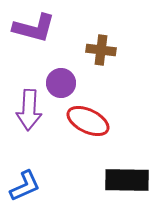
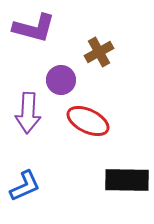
brown cross: moved 2 px left, 2 px down; rotated 36 degrees counterclockwise
purple circle: moved 3 px up
purple arrow: moved 1 px left, 3 px down
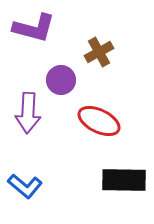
red ellipse: moved 11 px right
black rectangle: moved 3 px left
blue L-shape: rotated 64 degrees clockwise
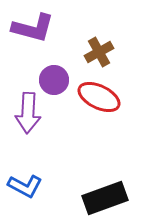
purple L-shape: moved 1 px left
purple circle: moved 7 px left
red ellipse: moved 24 px up
black rectangle: moved 19 px left, 18 px down; rotated 21 degrees counterclockwise
blue L-shape: rotated 12 degrees counterclockwise
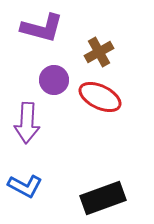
purple L-shape: moved 9 px right
red ellipse: moved 1 px right
purple arrow: moved 1 px left, 10 px down
black rectangle: moved 2 px left
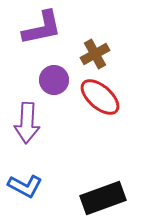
purple L-shape: rotated 27 degrees counterclockwise
brown cross: moved 4 px left, 2 px down
red ellipse: rotated 15 degrees clockwise
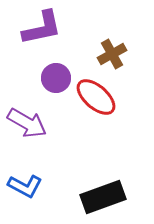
brown cross: moved 17 px right
purple circle: moved 2 px right, 2 px up
red ellipse: moved 4 px left
purple arrow: rotated 63 degrees counterclockwise
black rectangle: moved 1 px up
